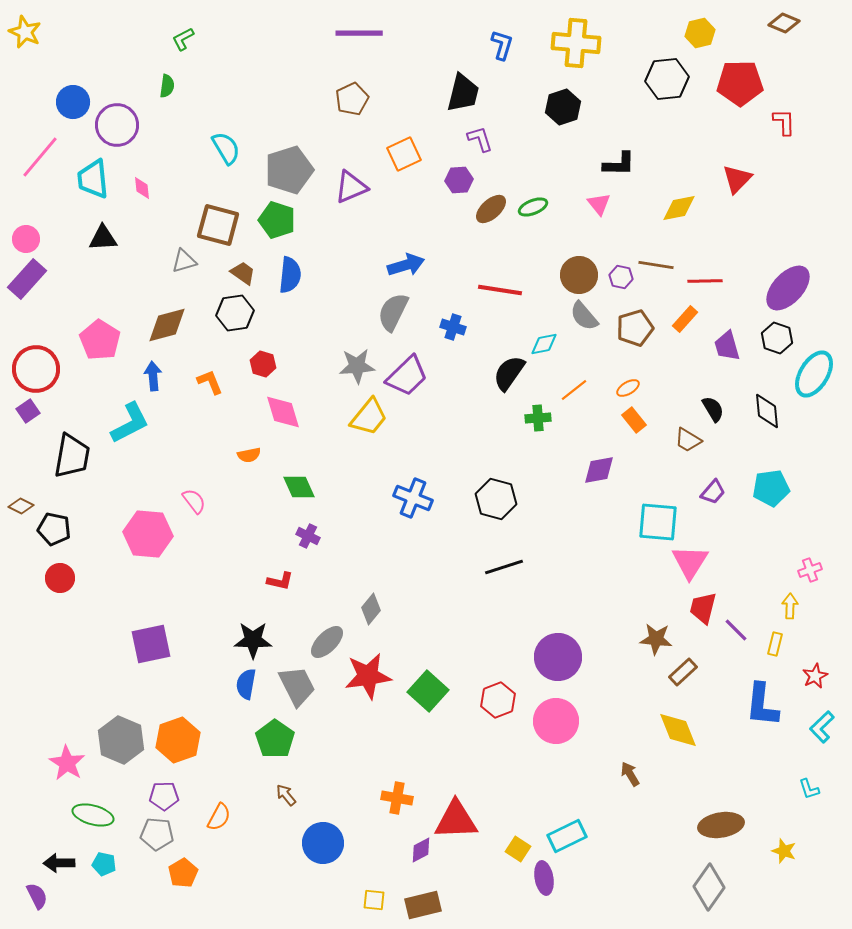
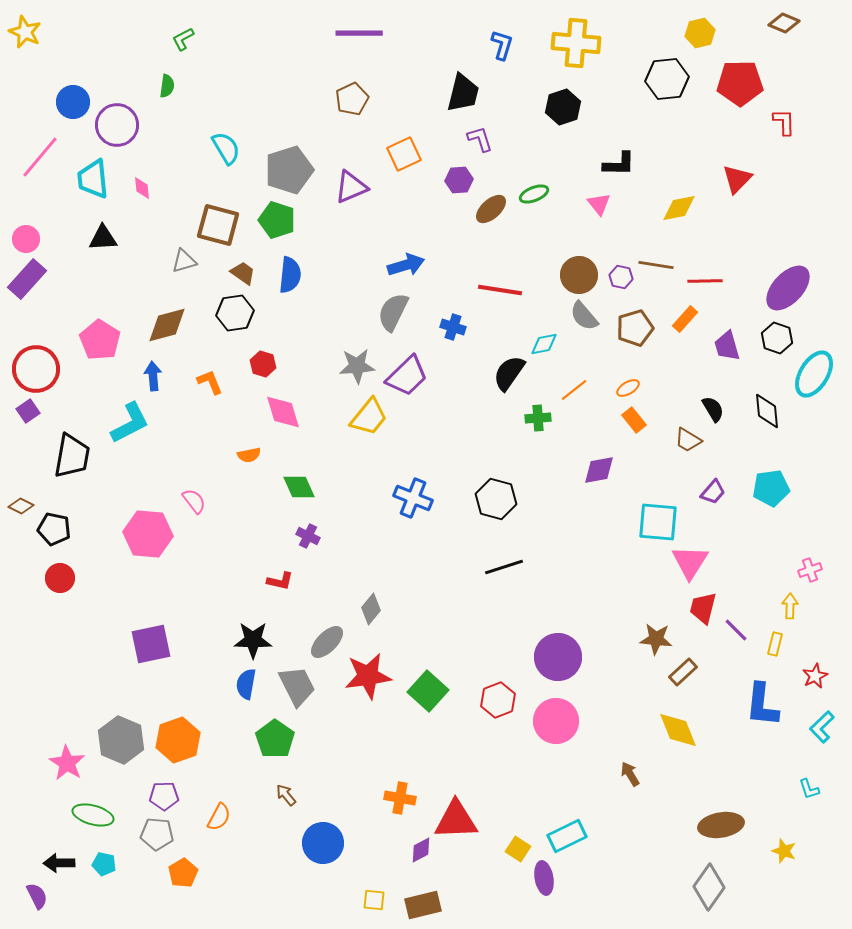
green ellipse at (533, 207): moved 1 px right, 13 px up
orange cross at (397, 798): moved 3 px right
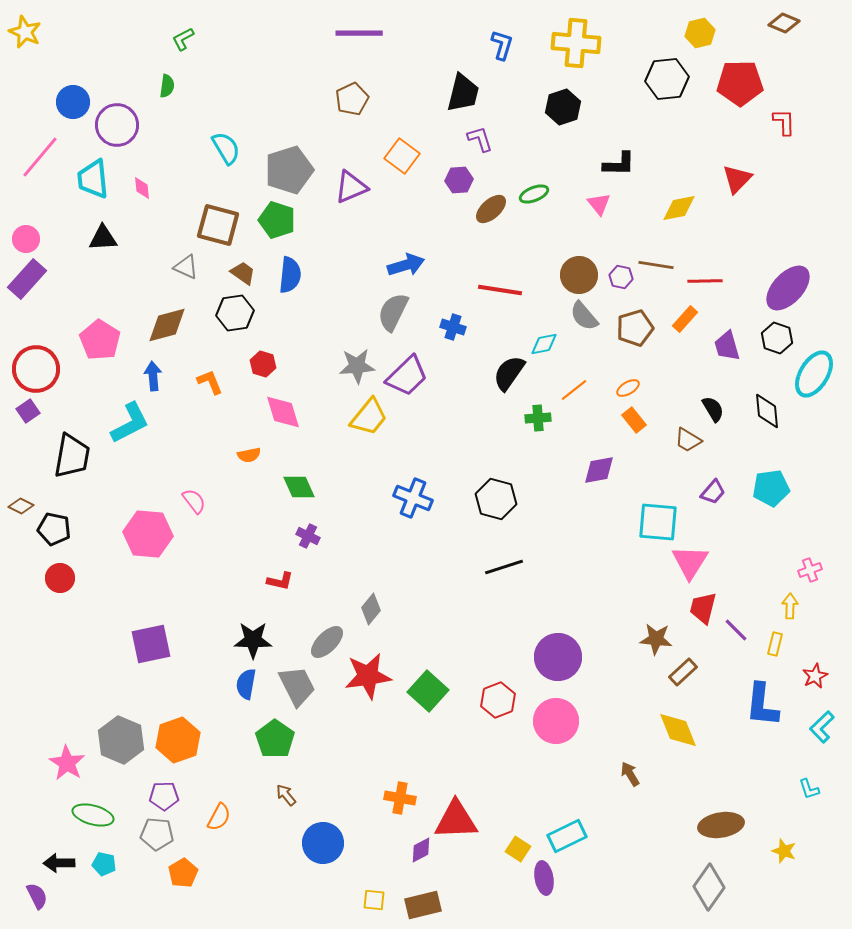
orange square at (404, 154): moved 2 px left, 2 px down; rotated 28 degrees counterclockwise
gray triangle at (184, 261): moved 2 px right, 6 px down; rotated 40 degrees clockwise
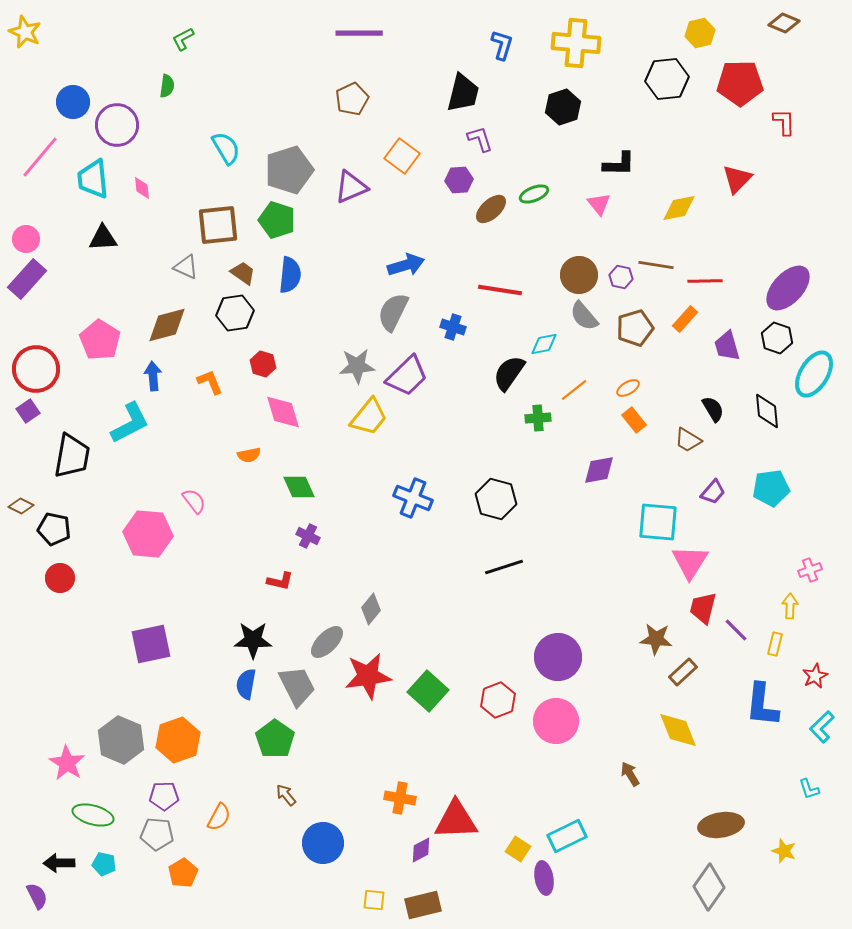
brown square at (218, 225): rotated 21 degrees counterclockwise
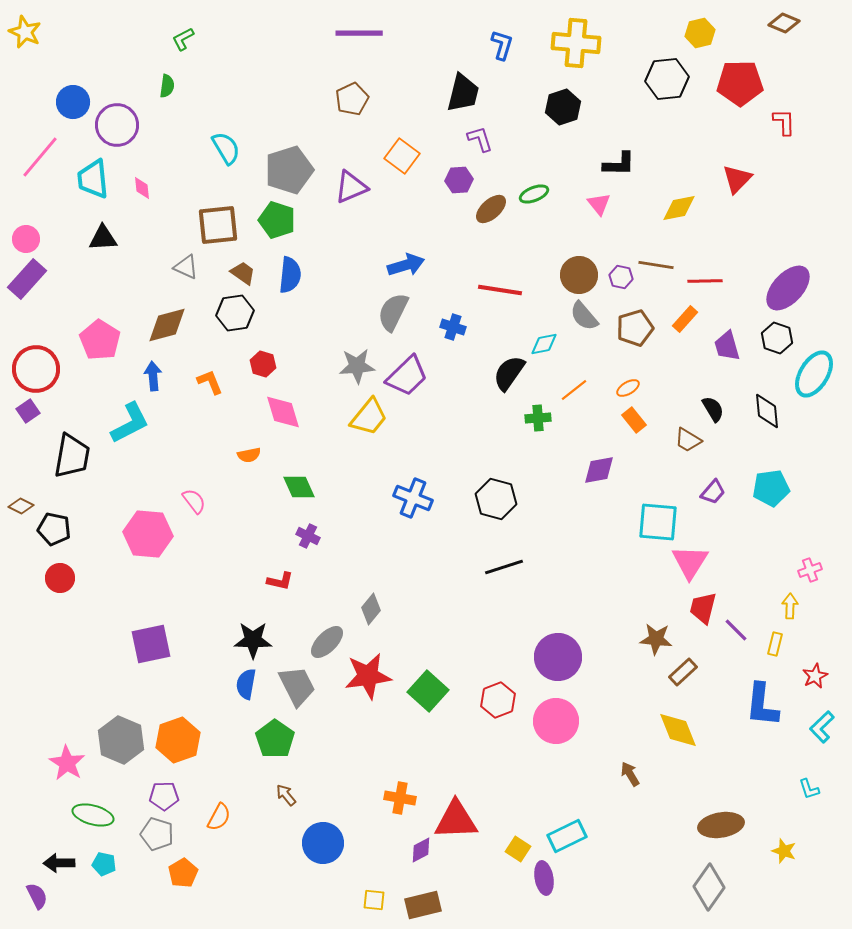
gray pentagon at (157, 834): rotated 12 degrees clockwise
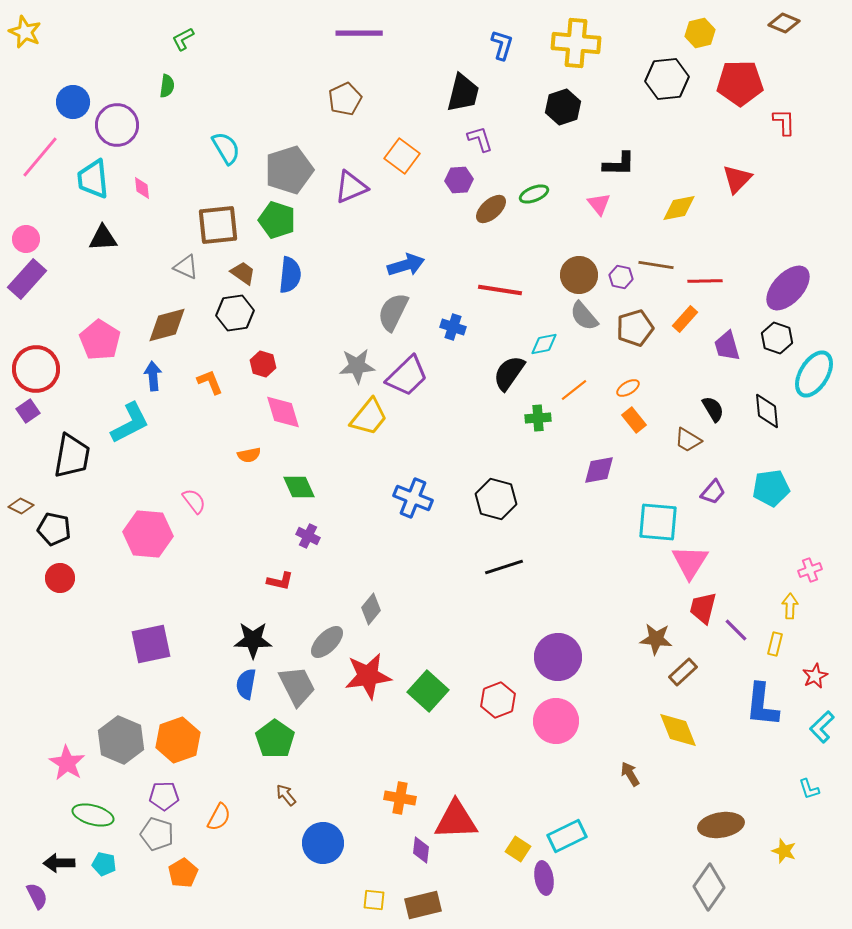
brown pentagon at (352, 99): moved 7 px left
purple diamond at (421, 850): rotated 56 degrees counterclockwise
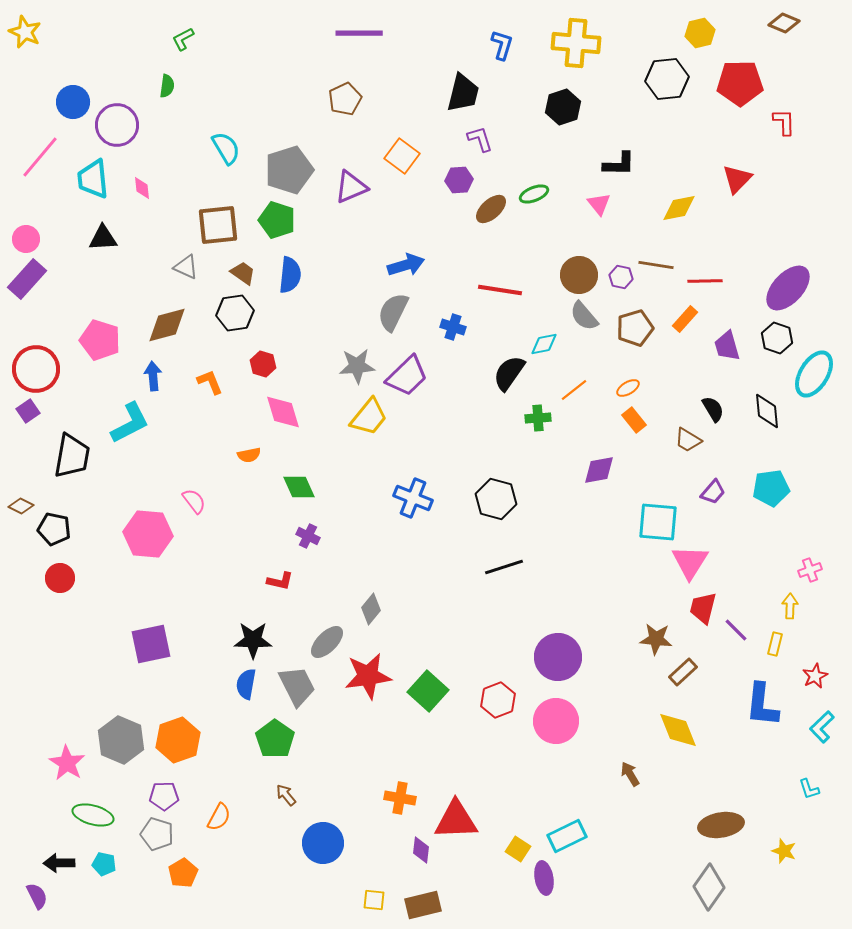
pink pentagon at (100, 340): rotated 15 degrees counterclockwise
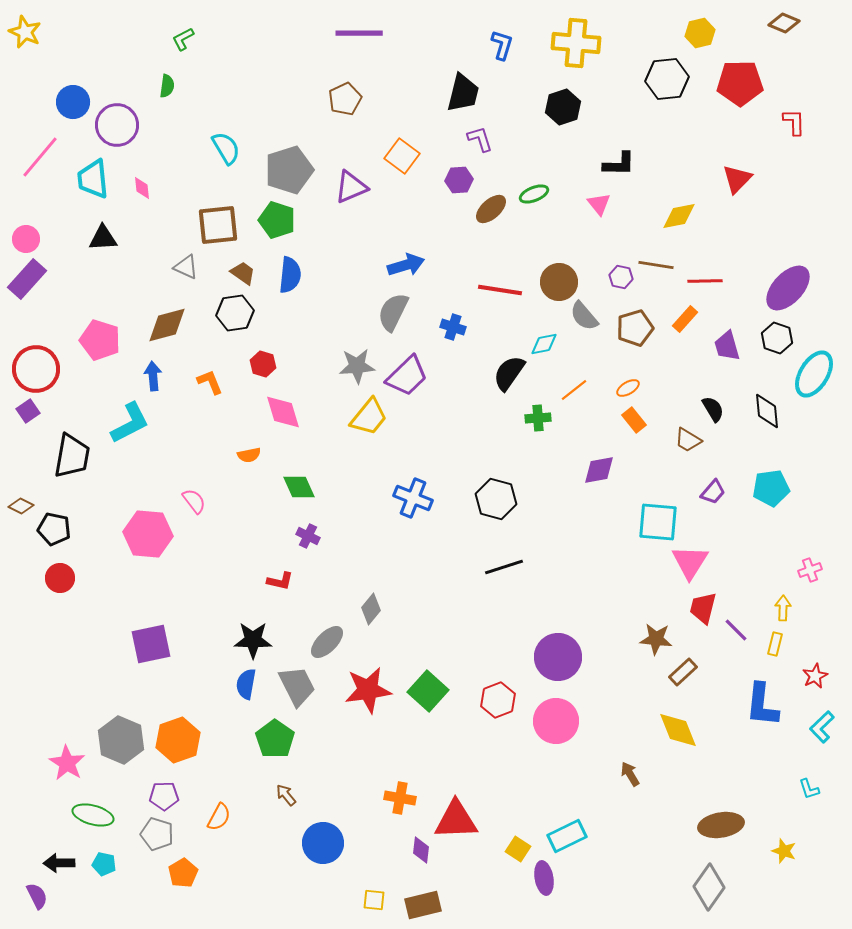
red L-shape at (784, 122): moved 10 px right
yellow diamond at (679, 208): moved 8 px down
brown circle at (579, 275): moved 20 px left, 7 px down
yellow arrow at (790, 606): moved 7 px left, 2 px down
red star at (368, 676): moved 14 px down
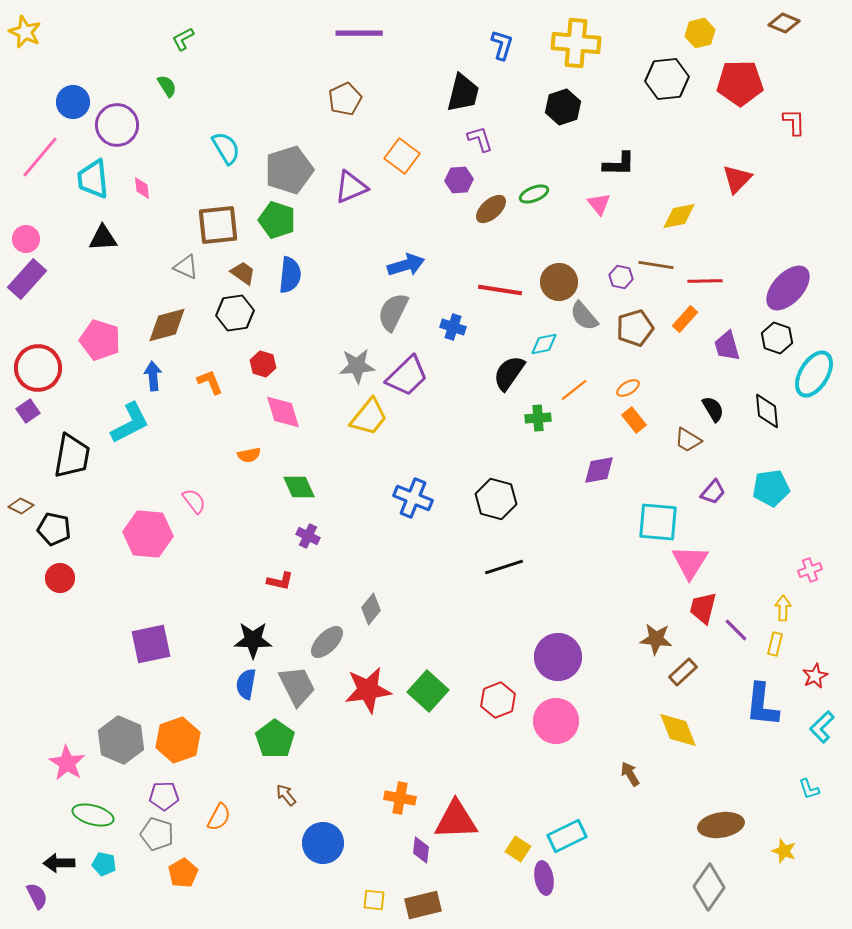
green semicircle at (167, 86): rotated 40 degrees counterclockwise
red circle at (36, 369): moved 2 px right, 1 px up
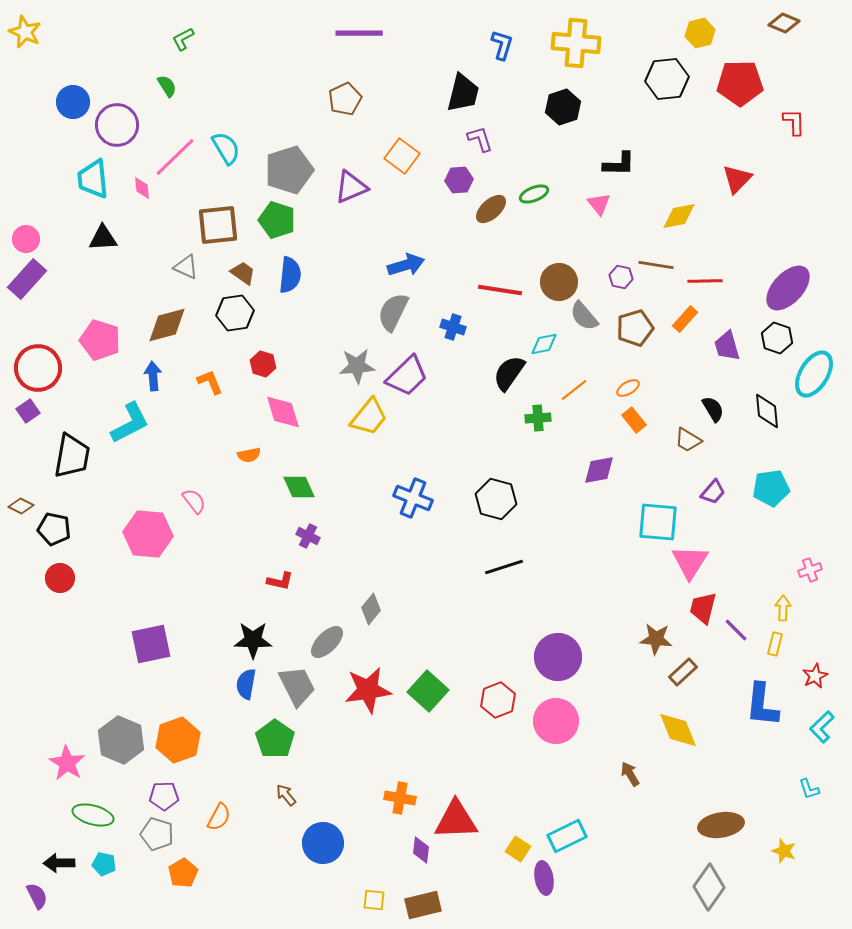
pink line at (40, 157): moved 135 px right; rotated 6 degrees clockwise
